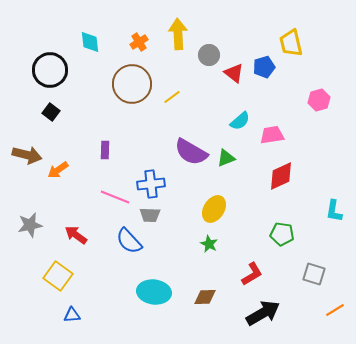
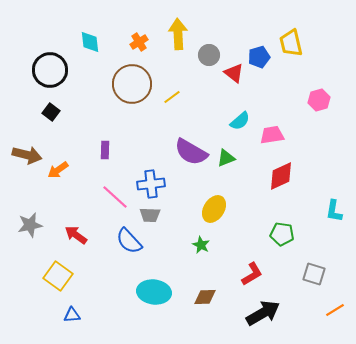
blue pentagon: moved 5 px left, 10 px up
pink line: rotated 20 degrees clockwise
green star: moved 8 px left, 1 px down
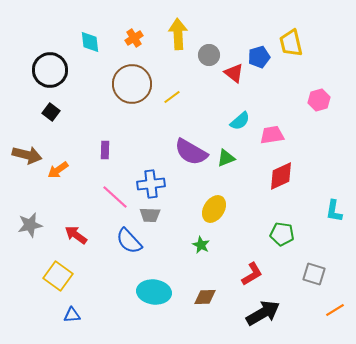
orange cross: moved 5 px left, 4 px up
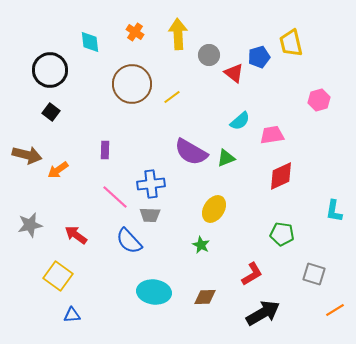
orange cross: moved 1 px right, 6 px up; rotated 24 degrees counterclockwise
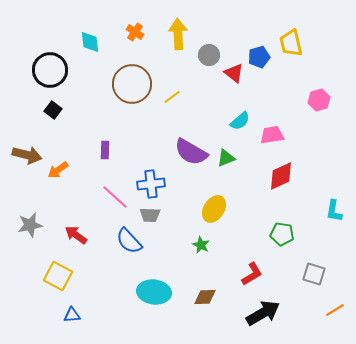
black square: moved 2 px right, 2 px up
yellow square: rotated 8 degrees counterclockwise
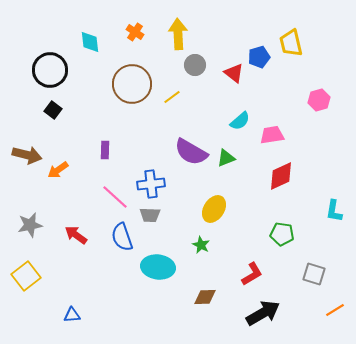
gray circle: moved 14 px left, 10 px down
blue semicircle: moved 7 px left, 4 px up; rotated 24 degrees clockwise
yellow square: moved 32 px left; rotated 24 degrees clockwise
cyan ellipse: moved 4 px right, 25 px up
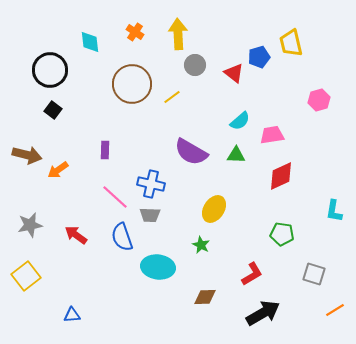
green triangle: moved 10 px right, 3 px up; rotated 24 degrees clockwise
blue cross: rotated 20 degrees clockwise
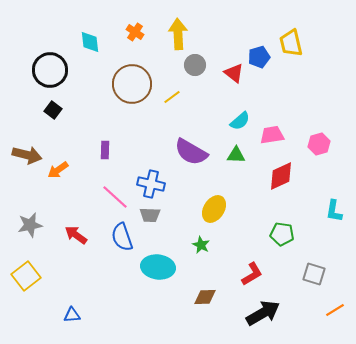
pink hexagon: moved 44 px down
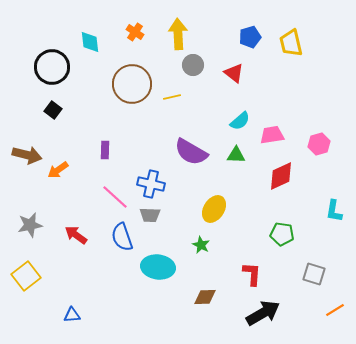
blue pentagon: moved 9 px left, 20 px up
gray circle: moved 2 px left
black circle: moved 2 px right, 3 px up
yellow line: rotated 24 degrees clockwise
red L-shape: rotated 55 degrees counterclockwise
